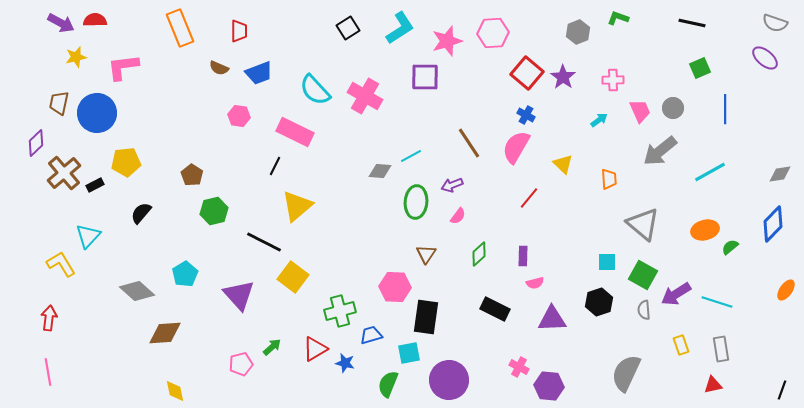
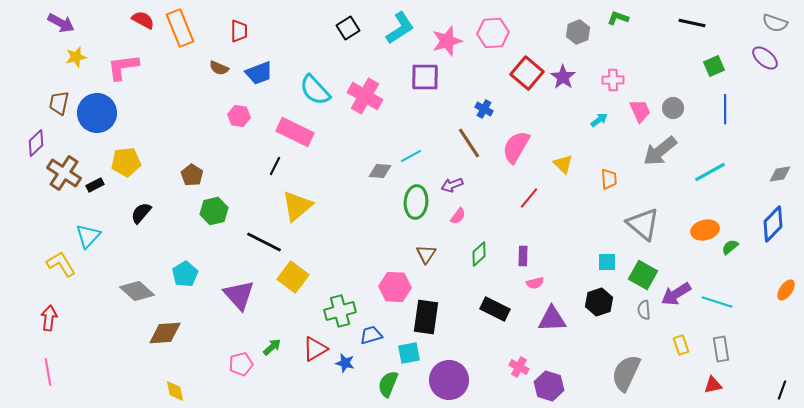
red semicircle at (95, 20): moved 48 px right; rotated 30 degrees clockwise
green square at (700, 68): moved 14 px right, 2 px up
blue cross at (526, 115): moved 42 px left, 6 px up
brown cross at (64, 173): rotated 16 degrees counterclockwise
purple hexagon at (549, 386): rotated 12 degrees clockwise
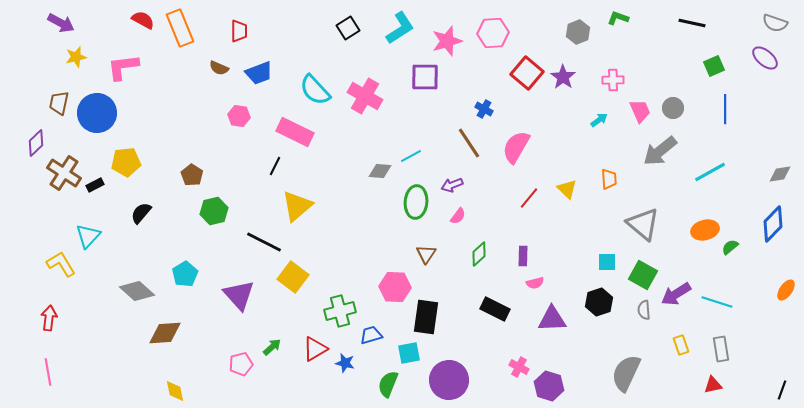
yellow triangle at (563, 164): moved 4 px right, 25 px down
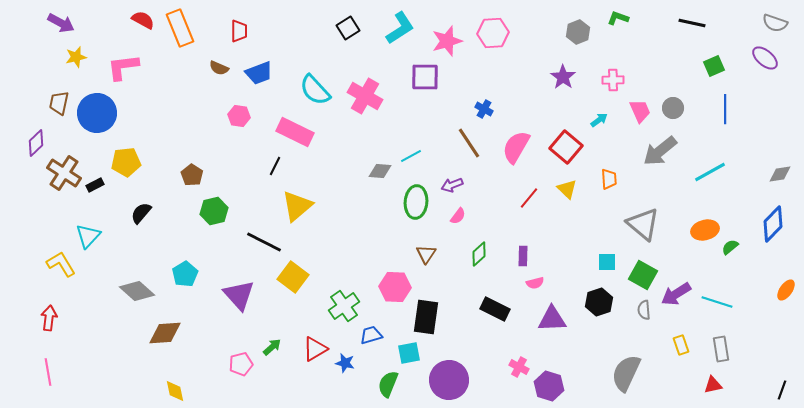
red square at (527, 73): moved 39 px right, 74 px down
green cross at (340, 311): moved 4 px right, 5 px up; rotated 20 degrees counterclockwise
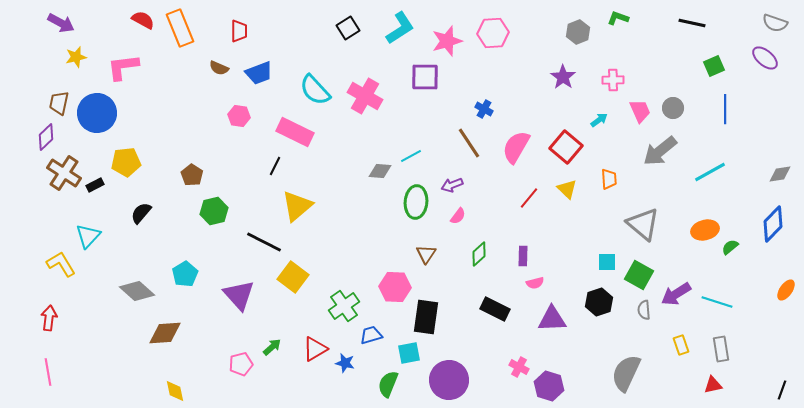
purple diamond at (36, 143): moved 10 px right, 6 px up
green square at (643, 275): moved 4 px left
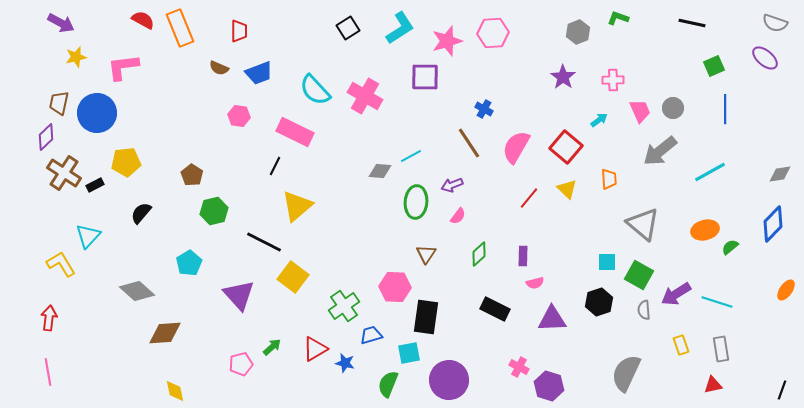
cyan pentagon at (185, 274): moved 4 px right, 11 px up
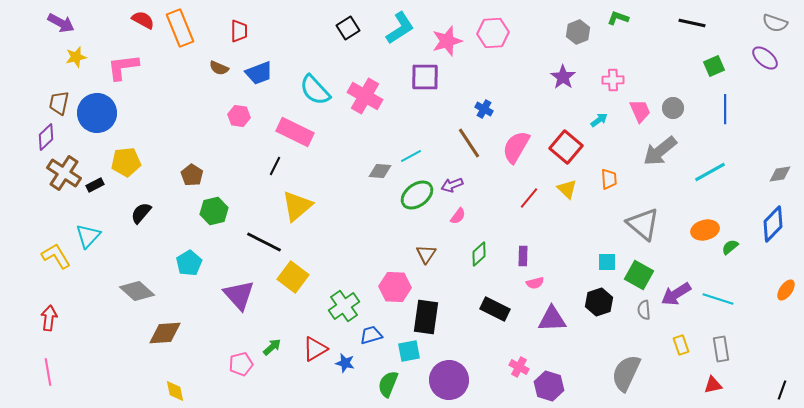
green ellipse at (416, 202): moved 1 px right, 7 px up; rotated 48 degrees clockwise
yellow L-shape at (61, 264): moved 5 px left, 8 px up
cyan line at (717, 302): moved 1 px right, 3 px up
cyan square at (409, 353): moved 2 px up
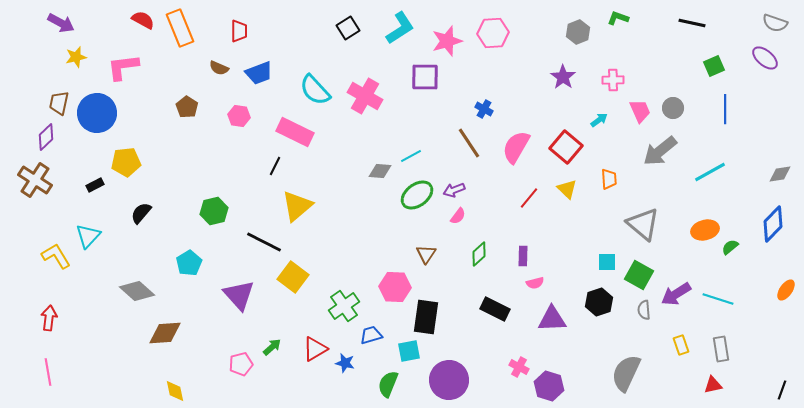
brown cross at (64, 173): moved 29 px left, 7 px down
brown pentagon at (192, 175): moved 5 px left, 68 px up
purple arrow at (452, 185): moved 2 px right, 5 px down
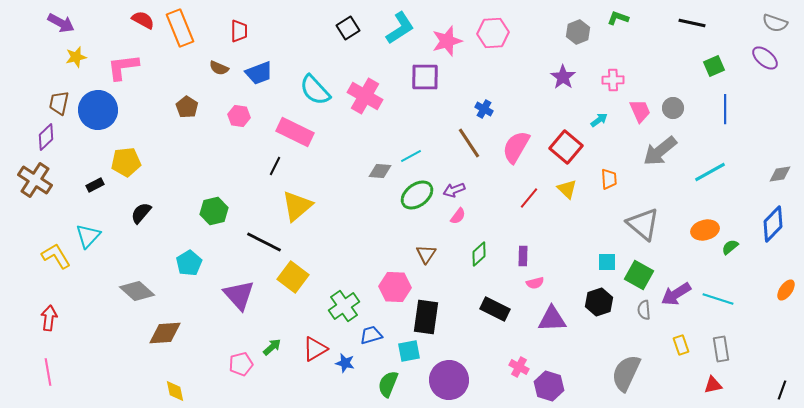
blue circle at (97, 113): moved 1 px right, 3 px up
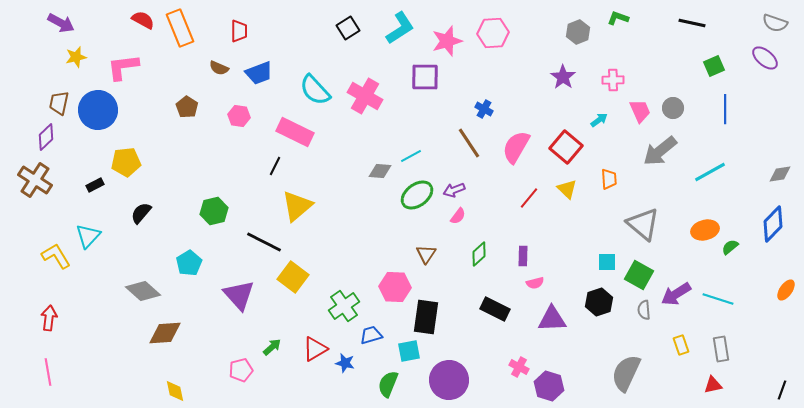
gray diamond at (137, 291): moved 6 px right
pink pentagon at (241, 364): moved 6 px down
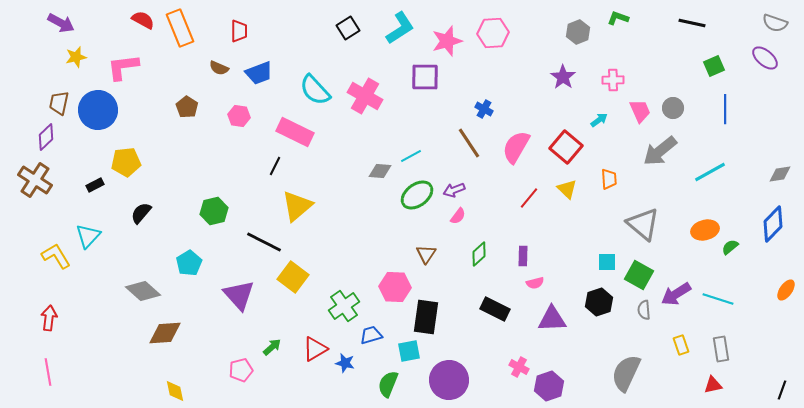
purple hexagon at (549, 386): rotated 24 degrees clockwise
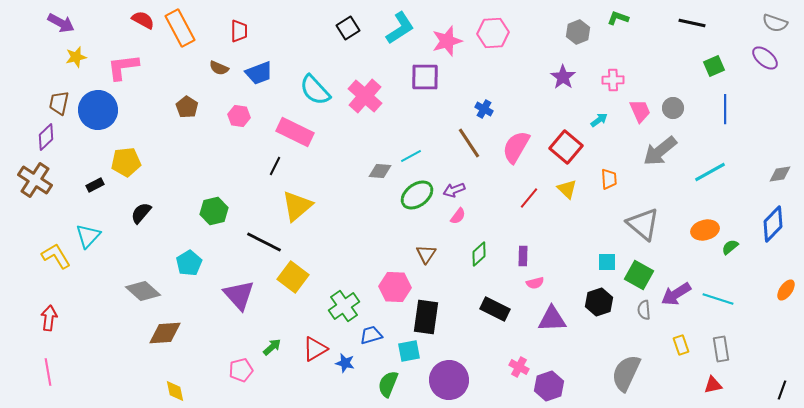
orange rectangle at (180, 28): rotated 6 degrees counterclockwise
pink cross at (365, 96): rotated 12 degrees clockwise
